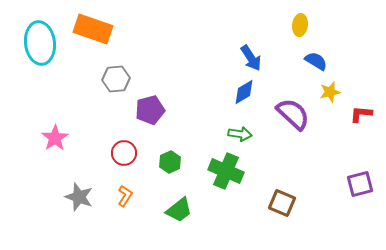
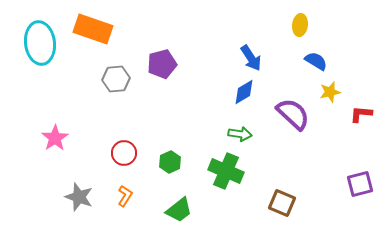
purple pentagon: moved 12 px right, 46 px up
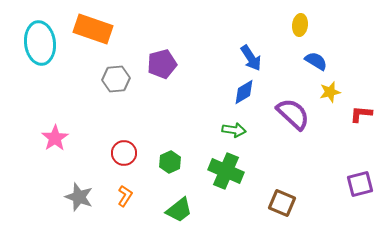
green arrow: moved 6 px left, 4 px up
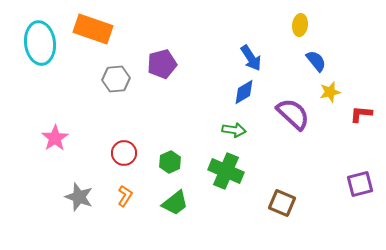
blue semicircle: rotated 20 degrees clockwise
green trapezoid: moved 4 px left, 7 px up
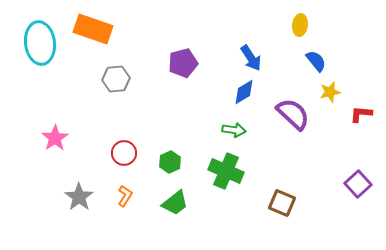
purple pentagon: moved 21 px right, 1 px up
purple square: moved 2 px left; rotated 28 degrees counterclockwise
gray star: rotated 16 degrees clockwise
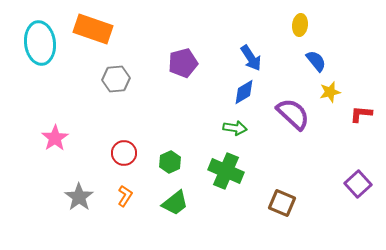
green arrow: moved 1 px right, 2 px up
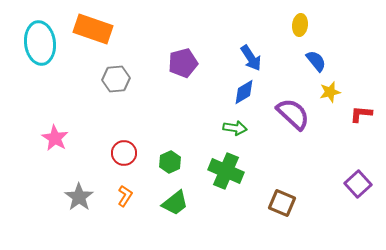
pink star: rotated 8 degrees counterclockwise
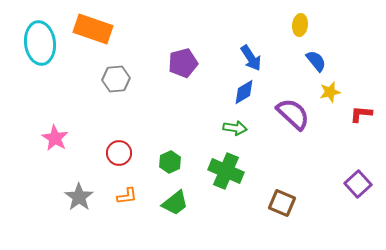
red circle: moved 5 px left
orange L-shape: moved 2 px right; rotated 50 degrees clockwise
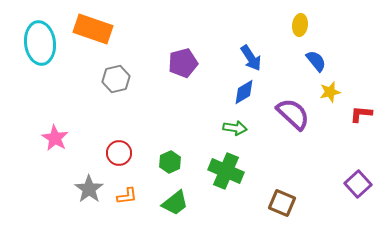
gray hexagon: rotated 8 degrees counterclockwise
gray star: moved 10 px right, 8 px up
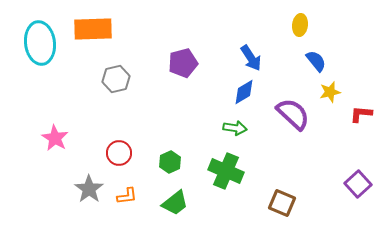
orange rectangle: rotated 21 degrees counterclockwise
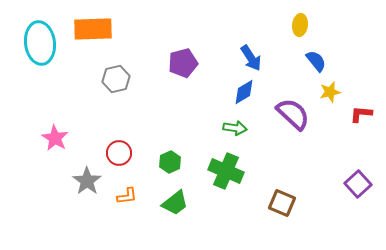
gray star: moved 2 px left, 8 px up
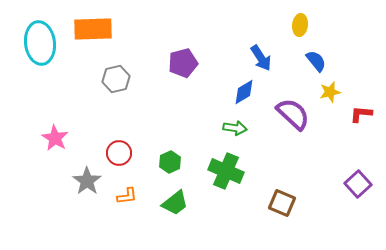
blue arrow: moved 10 px right
